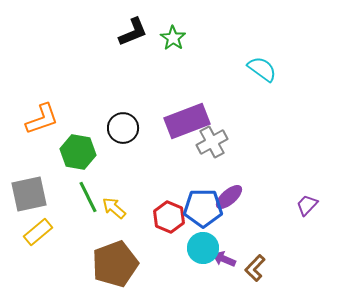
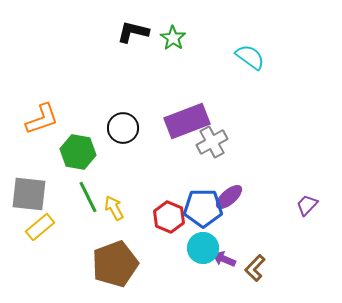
black L-shape: rotated 144 degrees counterclockwise
cyan semicircle: moved 12 px left, 12 px up
gray square: rotated 18 degrees clockwise
yellow arrow: rotated 20 degrees clockwise
yellow rectangle: moved 2 px right, 5 px up
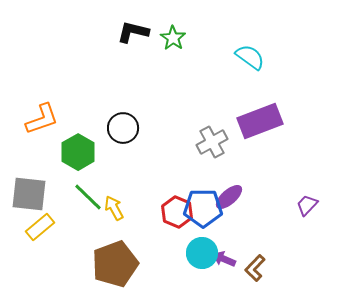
purple rectangle: moved 73 px right
green hexagon: rotated 20 degrees clockwise
green line: rotated 20 degrees counterclockwise
red hexagon: moved 8 px right, 5 px up
cyan circle: moved 1 px left, 5 px down
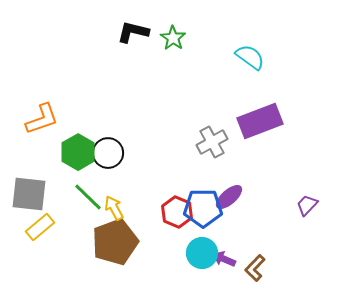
black circle: moved 15 px left, 25 px down
brown pentagon: moved 22 px up
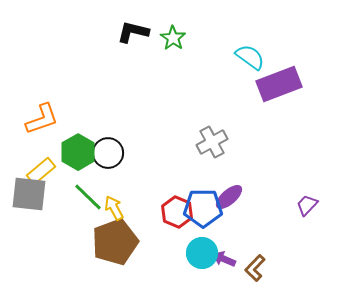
purple rectangle: moved 19 px right, 37 px up
yellow rectangle: moved 1 px right, 56 px up
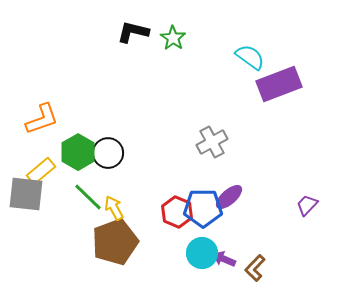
gray square: moved 3 px left
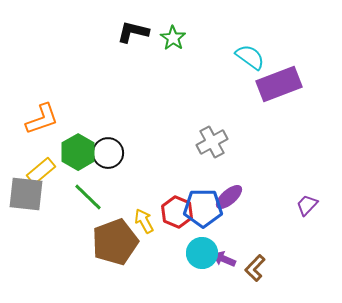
yellow arrow: moved 30 px right, 13 px down
